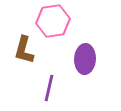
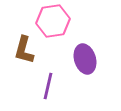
purple ellipse: rotated 20 degrees counterclockwise
purple line: moved 1 px left, 2 px up
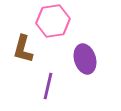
brown L-shape: moved 1 px left, 1 px up
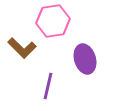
brown L-shape: moved 1 px left, 1 px up; rotated 60 degrees counterclockwise
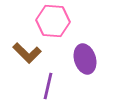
pink hexagon: rotated 12 degrees clockwise
brown L-shape: moved 5 px right, 5 px down
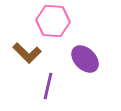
purple ellipse: rotated 28 degrees counterclockwise
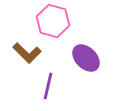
pink hexagon: rotated 12 degrees clockwise
purple ellipse: moved 1 px right, 1 px up
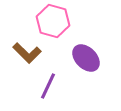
purple line: rotated 12 degrees clockwise
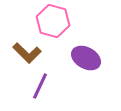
purple ellipse: rotated 16 degrees counterclockwise
purple line: moved 8 px left
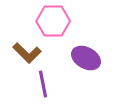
pink hexagon: rotated 16 degrees counterclockwise
purple line: moved 3 px right, 2 px up; rotated 36 degrees counterclockwise
